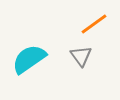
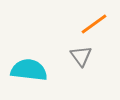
cyan semicircle: moved 11 px down; rotated 42 degrees clockwise
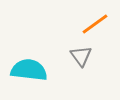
orange line: moved 1 px right
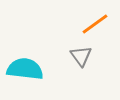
cyan semicircle: moved 4 px left, 1 px up
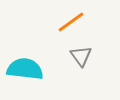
orange line: moved 24 px left, 2 px up
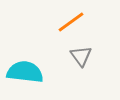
cyan semicircle: moved 3 px down
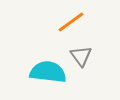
cyan semicircle: moved 23 px right
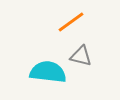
gray triangle: rotated 40 degrees counterclockwise
